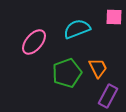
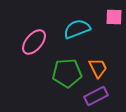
green pentagon: rotated 16 degrees clockwise
purple rectangle: moved 12 px left; rotated 35 degrees clockwise
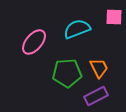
orange trapezoid: moved 1 px right
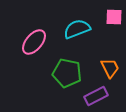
orange trapezoid: moved 11 px right
green pentagon: rotated 16 degrees clockwise
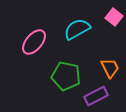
pink square: rotated 36 degrees clockwise
cyan semicircle: rotated 8 degrees counterclockwise
green pentagon: moved 1 px left, 3 px down
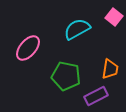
pink ellipse: moved 6 px left, 6 px down
orange trapezoid: moved 1 px down; rotated 35 degrees clockwise
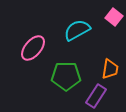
cyan semicircle: moved 1 px down
pink ellipse: moved 5 px right
green pentagon: rotated 12 degrees counterclockwise
purple rectangle: rotated 30 degrees counterclockwise
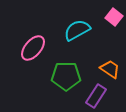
orange trapezoid: rotated 65 degrees counterclockwise
